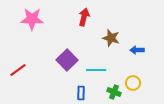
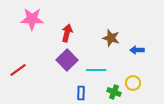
red arrow: moved 17 px left, 16 px down
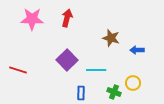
red arrow: moved 15 px up
red line: rotated 54 degrees clockwise
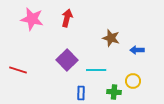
pink star: rotated 10 degrees clockwise
yellow circle: moved 2 px up
green cross: rotated 16 degrees counterclockwise
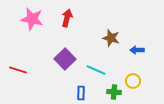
purple square: moved 2 px left, 1 px up
cyan line: rotated 24 degrees clockwise
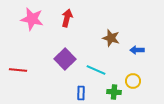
red line: rotated 12 degrees counterclockwise
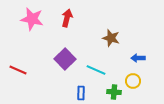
blue arrow: moved 1 px right, 8 px down
red line: rotated 18 degrees clockwise
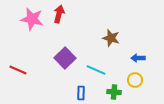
red arrow: moved 8 px left, 4 px up
purple square: moved 1 px up
yellow circle: moved 2 px right, 1 px up
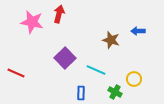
pink star: moved 3 px down
brown star: moved 2 px down
blue arrow: moved 27 px up
red line: moved 2 px left, 3 px down
yellow circle: moved 1 px left, 1 px up
green cross: moved 1 px right; rotated 24 degrees clockwise
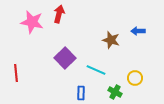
red line: rotated 60 degrees clockwise
yellow circle: moved 1 px right, 1 px up
